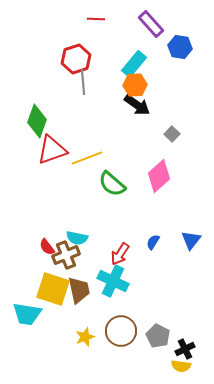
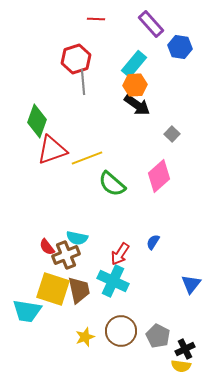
blue triangle: moved 44 px down
cyan trapezoid: moved 3 px up
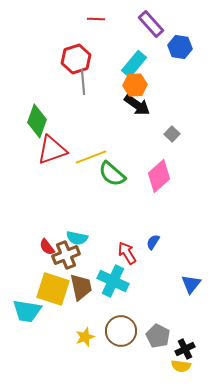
yellow line: moved 4 px right, 1 px up
green semicircle: moved 10 px up
red arrow: moved 7 px right, 1 px up; rotated 115 degrees clockwise
brown trapezoid: moved 2 px right, 3 px up
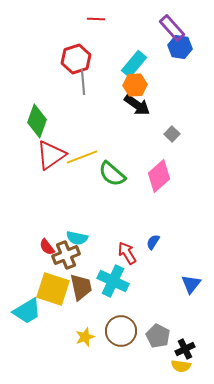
purple rectangle: moved 21 px right, 4 px down
red triangle: moved 1 px left, 5 px down; rotated 16 degrees counterclockwise
yellow line: moved 9 px left
cyan trapezoid: rotated 40 degrees counterclockwise
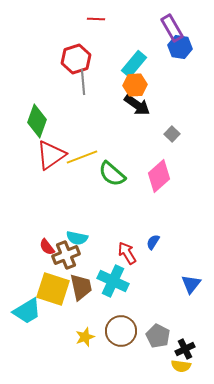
purple rectangle: rotated 12 degrees clockwise
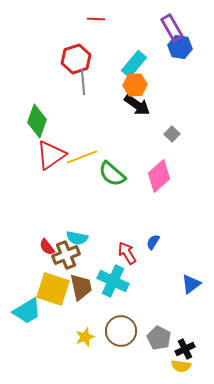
blue triangle: rotated 15 degrees clockwise
gray pentagon: moved 1 px right, 2 px down
